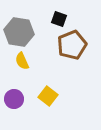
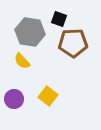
gray hexagon: moved 11 px right
brown pentagon: moved 1 px right, 2 px up; rotated 20 degrees clockwise
yellow semicircle: rotated 18 degrees counterclockwise
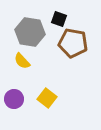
brown pentagon: rotated 12 degrees clockwise
yellow square: moved 1 px left, 2 px down
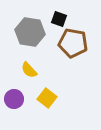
yellow semicircle: moved 7 px right, 9 px down
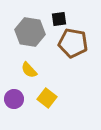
black square: rotated 28 degrees counterclockwise
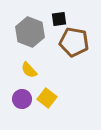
gray hexagon: rotated 12 degrees clockwise
brown pentagon: moved 1 px right, 1 px up
purple circle: moved 8 px right
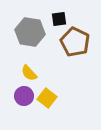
gray hexagon: rotated 12 degrees counterclockwise
brown pentagon: moved 1 px right; rotated 16 degrees clockwise
yellow semicircle: moved 3 px down
purple circle: moved 2 px right, 3 px up
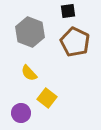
black square: moved 9 px right, 8 px up
gray hexagon: rotated 12 degrees clockwise
purple circle: moved 3 px left, 17 px down
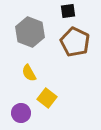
yellow semicircle: rotated 12 degrees clockwise
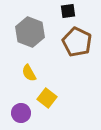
brown pentagon: moved 2 px right
